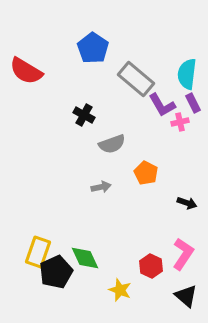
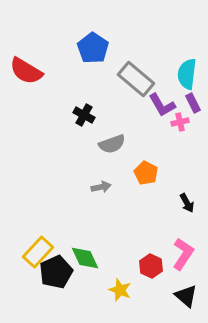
black arrow: rotated 42 degrees clockwise
yellow rectangle: rotated 24 degrees clockwise
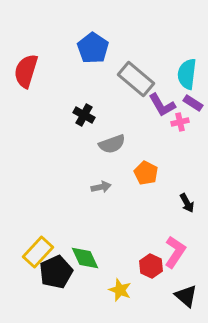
red semicircle: rotated 76 degrees clockwise
purple rectangle: rotated 30 degrees counterclockwise
pink L-shape: moved 8 px left, 2 px up
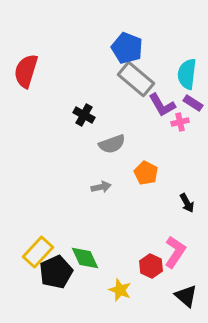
blue pentagon: moved 34 px right; rotated 12 degrees counterclockwise
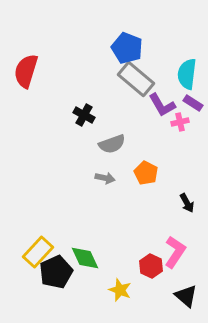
gray arrow: moved 4 px right, 9 px up; rotated 24 degrees clockwise
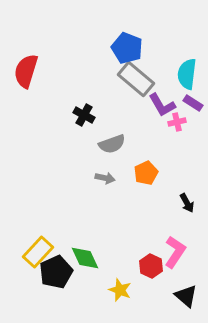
pink cross: moved 3 px left
orange pentagon: rotated 20 degrees clockwise
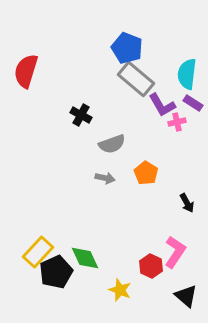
black cross: moved 3 px left
orange pentagon: rotated 15 degrees counterclockwise
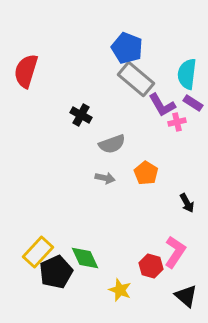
red hexagon: rotated 10 degrees counterclockwise
